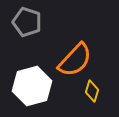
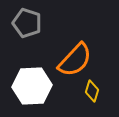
gray pentagon: moved 1 px down
white hexagon: rotated 12 degrees clockwise
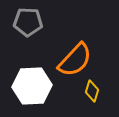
gray pentagon: moved 1 px right, 1 px up; rotated 16 degrees counterclockwise
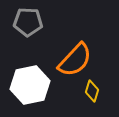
white hexagon: moved 2 px left, 1 px up; rotated 9 degrees counterclockwise
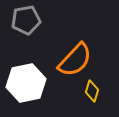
gray pentagon: moved 2 px left, 2 px up; rotated 12 degrees counterclockwise
white hexagon: moved 4 px left, 2 px up
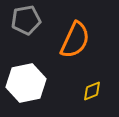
orange semicircle: moved 20 px up; rotated 18 degrees counterclockwise
yellow diamond: rotated 50 degrees clockwise
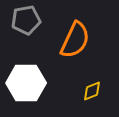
white hexagon: rotated 12 degrees clockwise
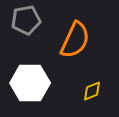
white hexagon: moved 4 px right
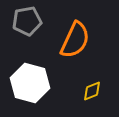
gray pentagon: moved 1 px right, 1 px down
white hexagon: rotated 15 degrees clockwise
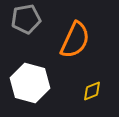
gray pentagon: moved 1 px left, 2 px up
